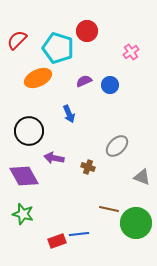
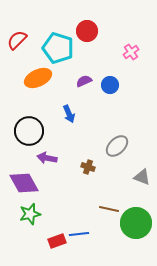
purple arrow: moved 7 px left
purple diamond: moved 7 px down
green star: moved 7 px right; rotated 30 degrees counterclockwise
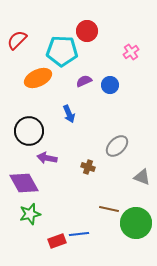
cyan pentagon: moved 4 px right, 3 px down; rotated 16 degrees counterclockwise
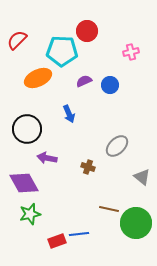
pink cross: rotated 21 degrees clockwise
black circle: moved 2 px left, 2 px up
gray triangle: rotated 18 degrees clockwise
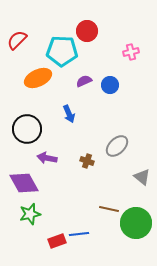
brown cross: moved 1 px left, 6 px up
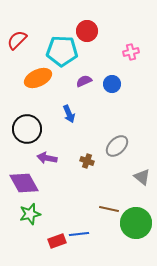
blue circle: moved 2 px right, 1 px up
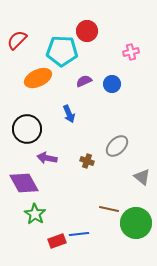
green star: moved 5 px right; rotated 25 degrees counterclockwise
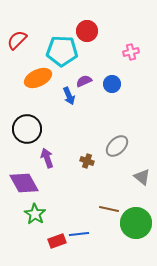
blue arrow: moved 18 px up
purple arrow: rotated 60 degrees clockwise
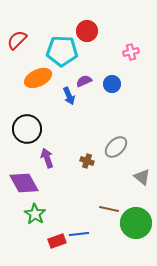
gray ellipse: moved 1 px left, 1 px down
